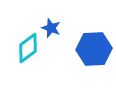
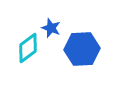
blue hexagon: moved 12 px left
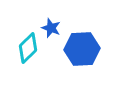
cyan diamond: rotated 8 degrees counterclockwise
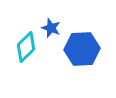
cyan diamond: moved 2 px left, 1 px up
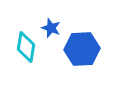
cyan diamond: rotated 36 degrees counterclockwise
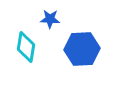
blue star: moved 1 px left, 9 px up; rotated 18 degrees counterclockwise
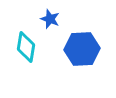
blue star: rotated 18 degrees clockwise
